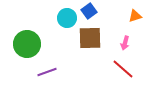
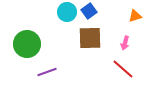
cyan circle: moved 6 px up
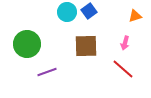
brown square: moved 4 px left, 8 px down
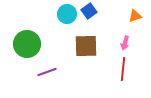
cyan circle: moved 2 px down
red line: rotated 55 degrees clockwise
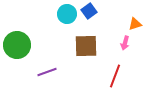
orange triangle: moved 8 px down
green circle: moved 10 px left, 1 px down
red line: moved 8 px left, 7 px down; rotated 15 degrees clockwise
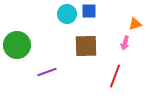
blue square: rotated 35 degrees clockwise
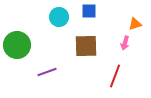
cyan circle: moved 8 px left, 3 px down
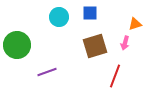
blue square: moved 1 px right, 2 px down
brown square: moved 9 px right; rotated 15 degrees counterclockwise
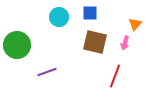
orange triangle: rotated 32 degrees counterclockwise
brown square: moved 4 px up; rotated 30 degrees clockwise
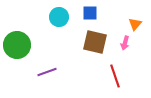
red line: rotated 40 degrees counterclockwise
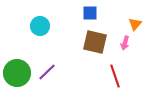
cyan circle: moved 19 px left, 9 px down
green circle: moved 28 px down
purple line: rotated 24 degrees counterclockwise
